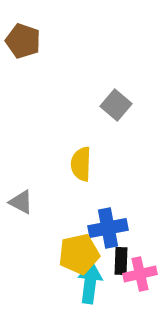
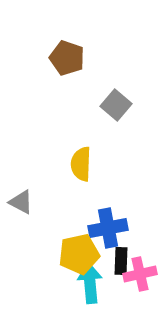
brown pentagon: moved 44 px right, 17 px down
cyan arrow: rotated 12 degrees counterclockwise
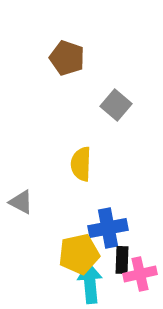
black rectangle: moved 1 px right, 1 px up
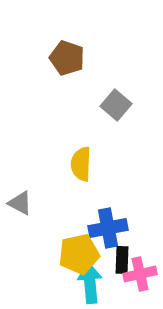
gray triangle: moved 1 px left, 1 px down
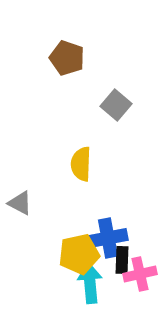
blue cross: moved 10 px down
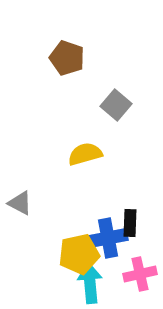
yellow semicircle: moved 4 px right, 10 px up; rotated 72 degrees clockwise
black rectangle: moved 8 px right, 37 px up
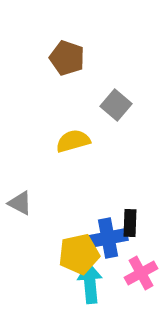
yellow semicircle: moved 12 px left, 13 px up
pink cross: moved 1 px right, 1 px up; rotated 16 degrees counterclockwise
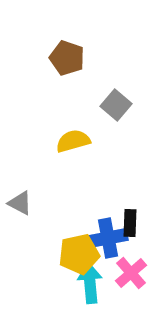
pink cross: moved 10 px left; rotated 12 degrees counterclockwise
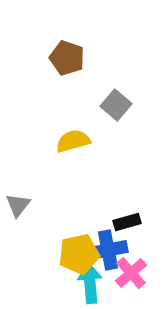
gray triangle: moved 2 px left, 2 px down; rotated 40 degrees clockwise
black rectangle: moved 3 px left, 1 px up; rotated 72 degrees clockwise
blue cross: moved 12 px down
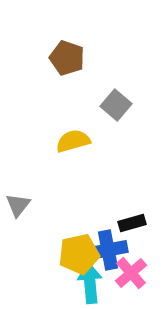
black rectangle: moved 5 px right, 1 px down
